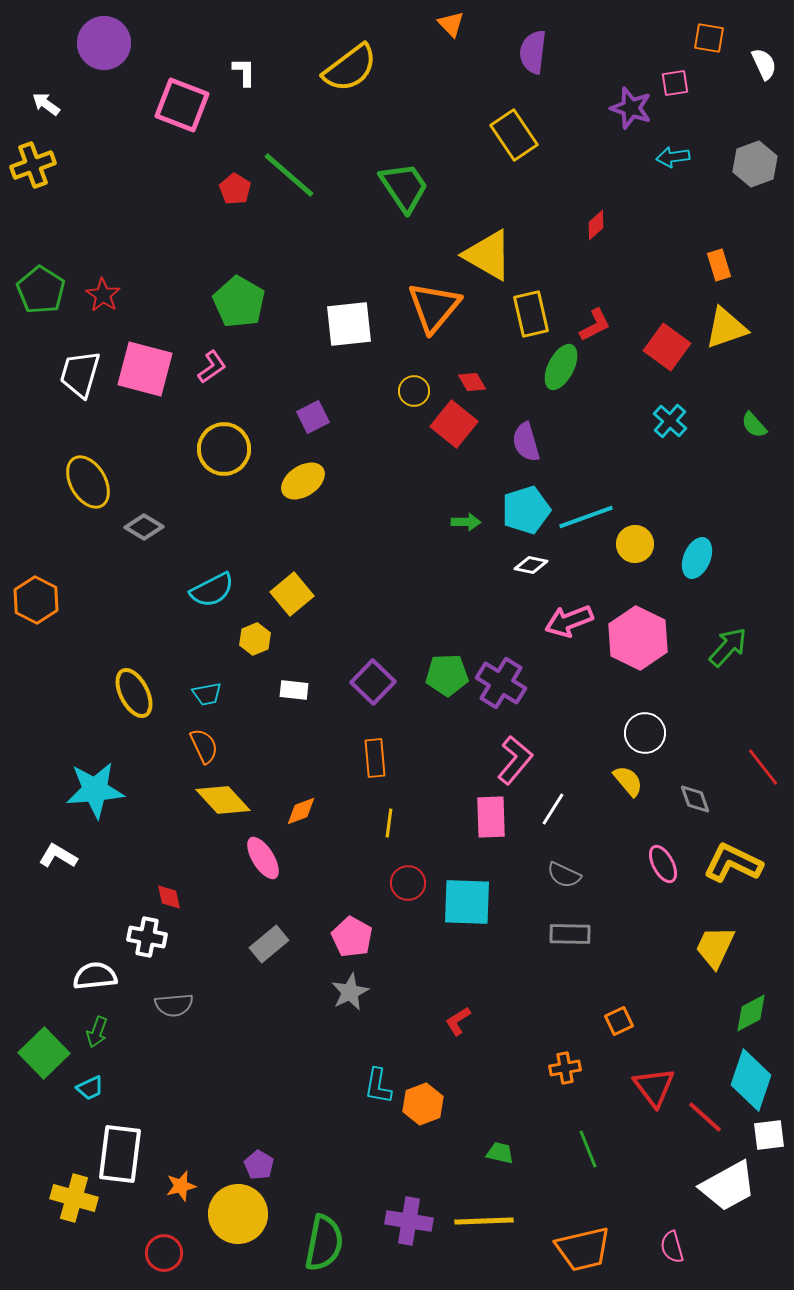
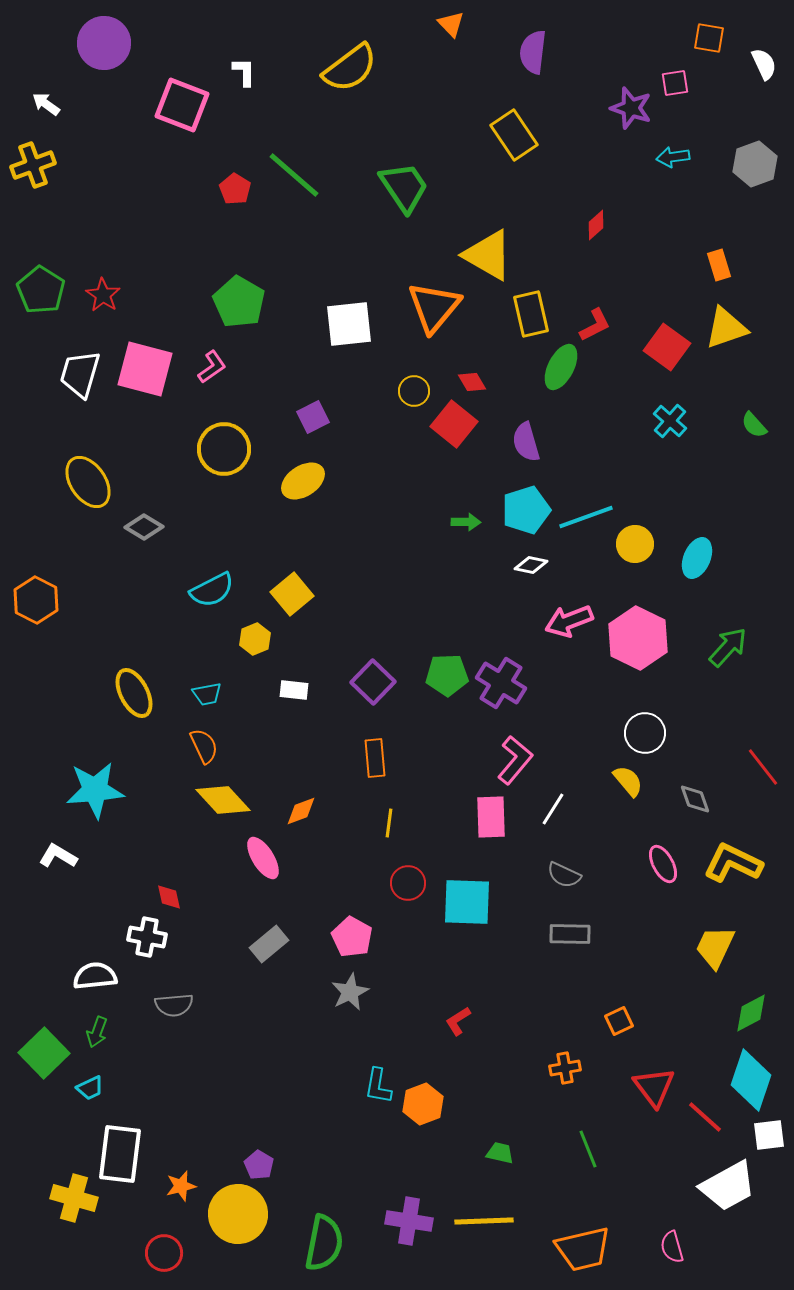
green line at (289, 175): moved 5 px right
yellow ellipse at (88, 482): rotated 4 degrees counterclockwise
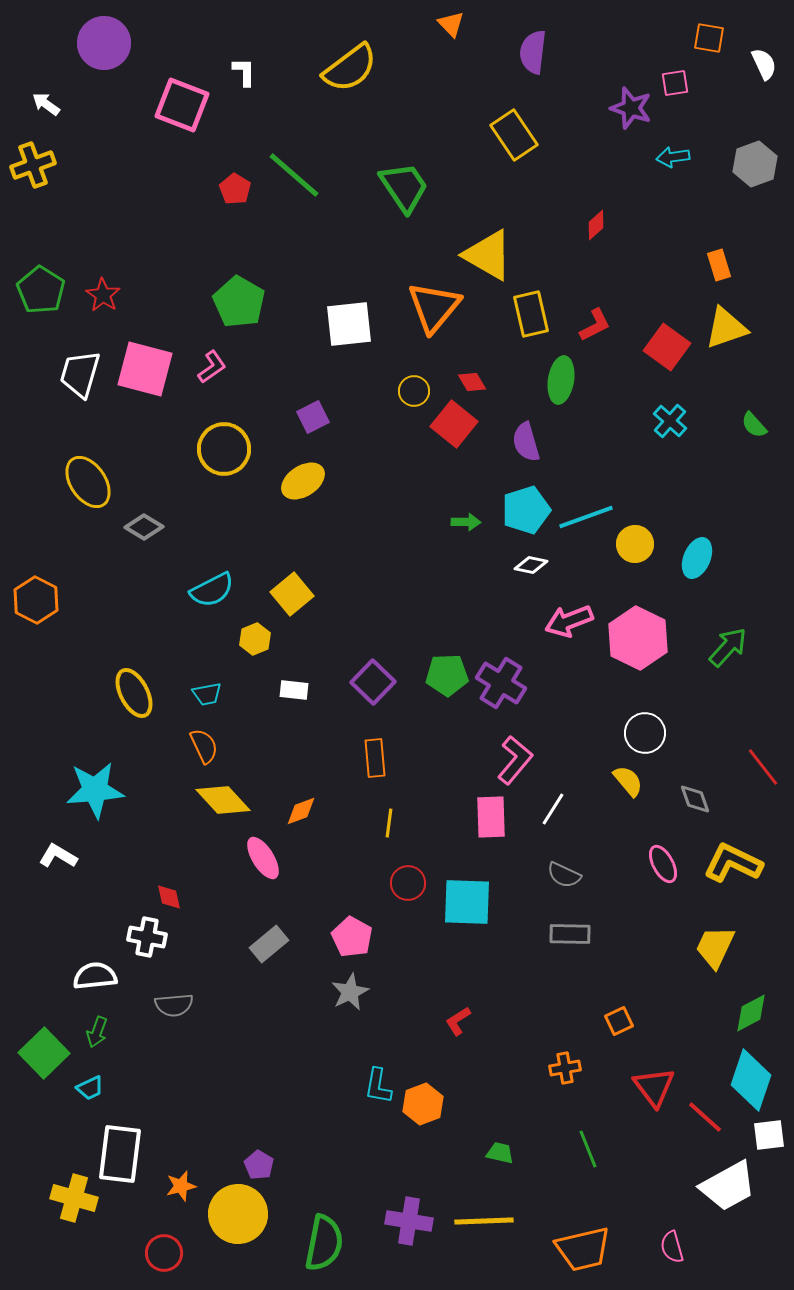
green ellipse at (561, 367): moved 13 px down; rotated 18 degrees counterclockwise
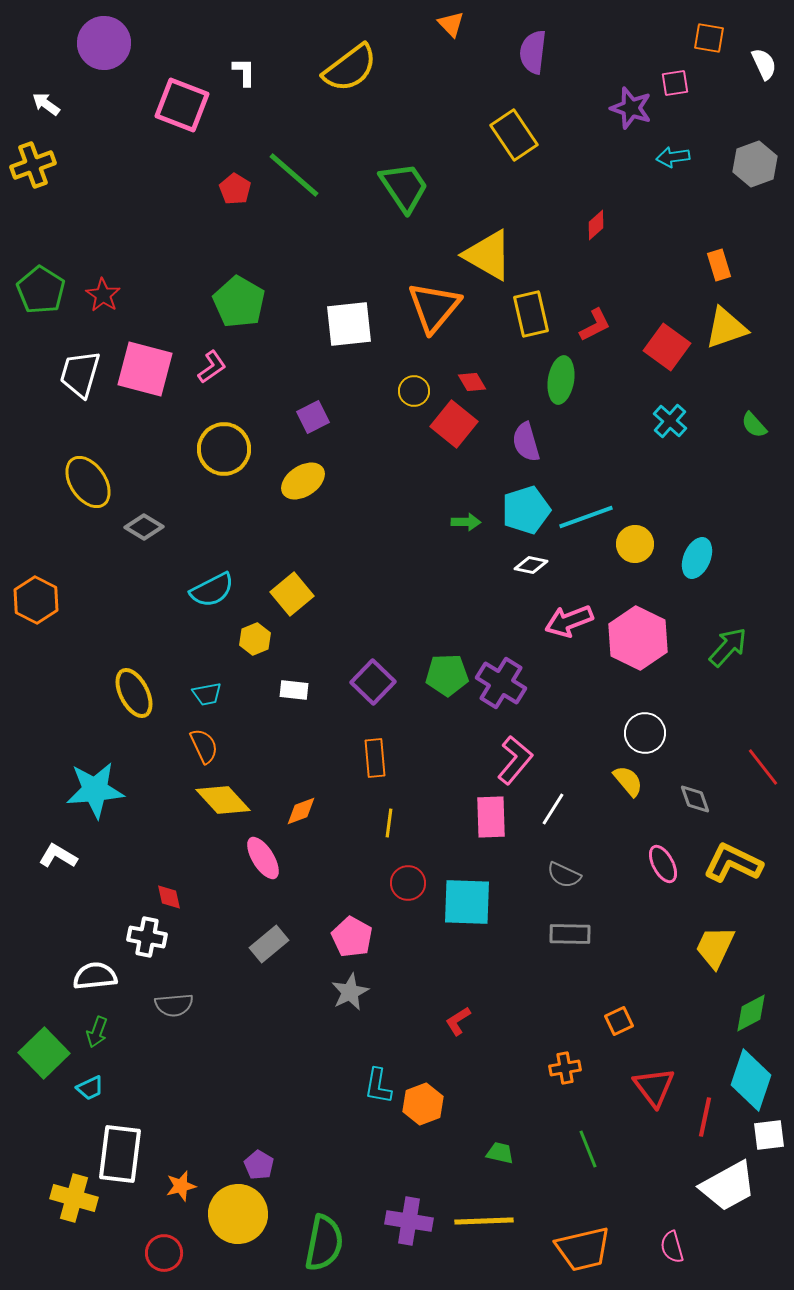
red line at (705, 1117): rotated 60 degrees clockwise
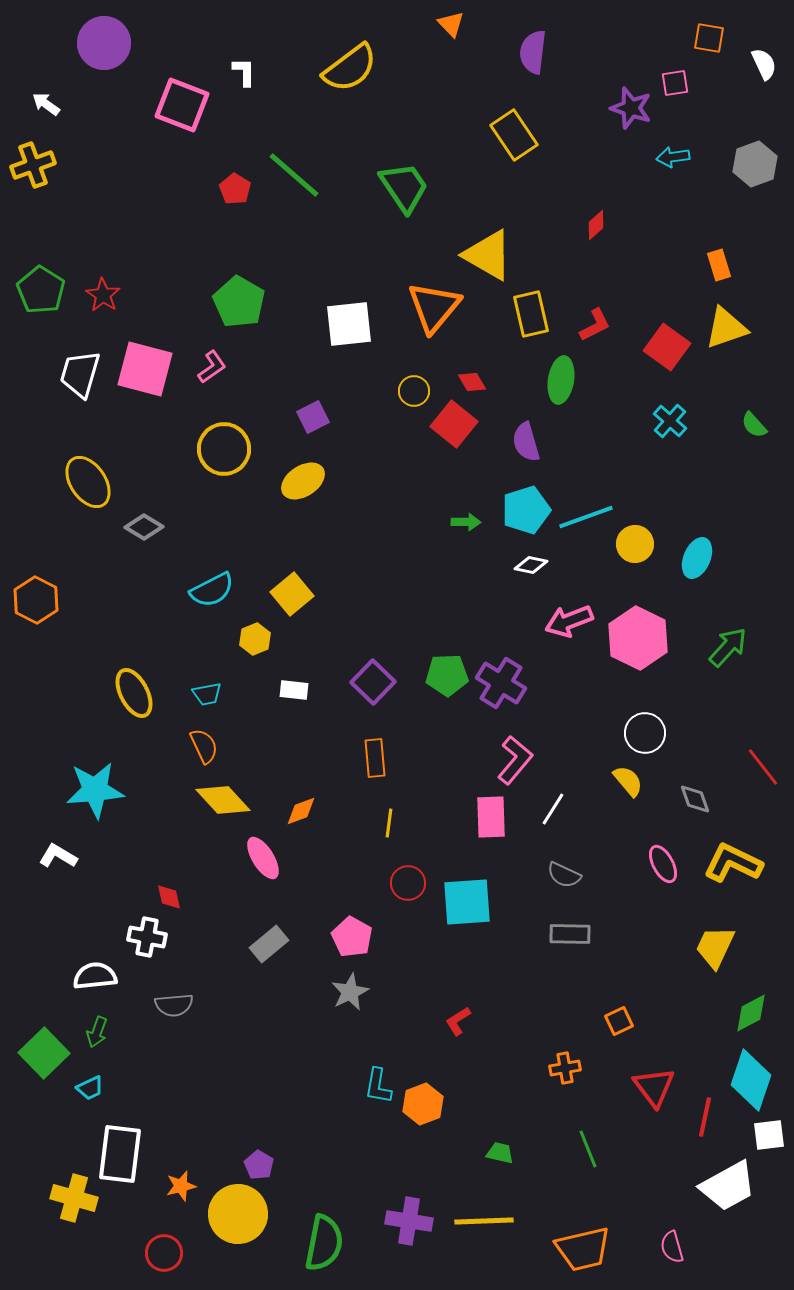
cyan square at (467, 902): rotated 6 degrees counterclockwise
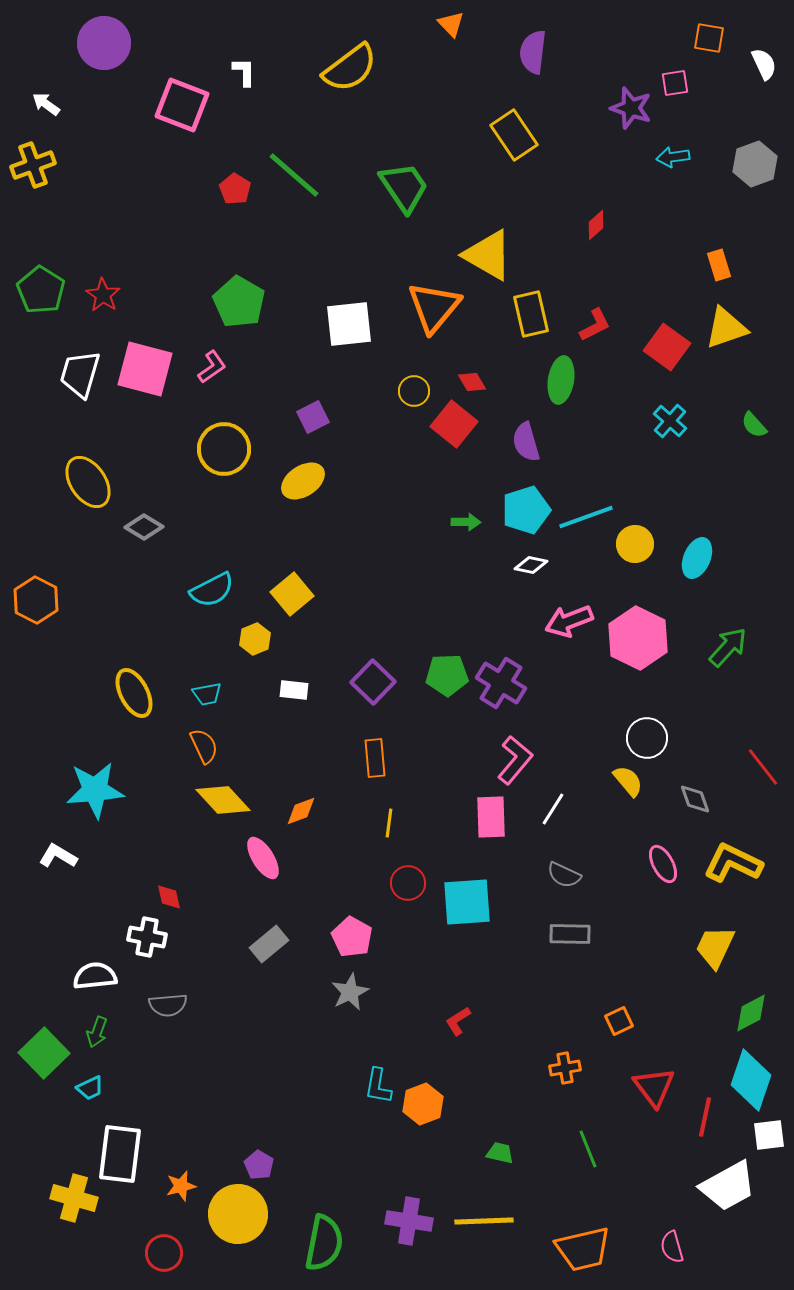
white circle at (645, 733): moved 2 px right, 5 px down
gray semicircle at (174, 1005): moved 6 px left
